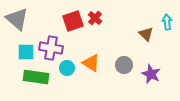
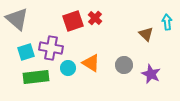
cyan square: rotated 18 degrees counterclockwise
cyan circle: moved 1 px right
green rectangle: rotated 15 degrees counterclockwise
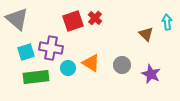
gray circle: moved 2 px left
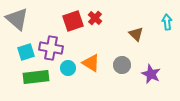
brown triangle: moved 10 px left
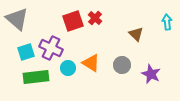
purple cross: rotated 15 degrees clockwise
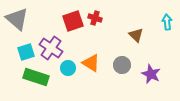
red cross: rotated 24 degrees counterclockwise
brown triangle: moved 1 px down
purple cross: rotated 10 degrees clockwise
green rectangle: rotated 25 degrees clockwise
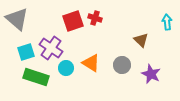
brown triangle: moved 5 px right, 5 px down
cyan circle: moved 2 px left
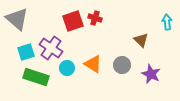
orange triangle: moved 2 px right, 1 px down
cyan circle: moved 1 px right
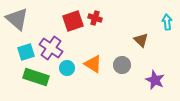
purple star: moved 4 px right, 6 px down
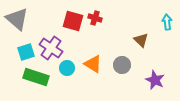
red square: rotated 35 degrees clockwise
